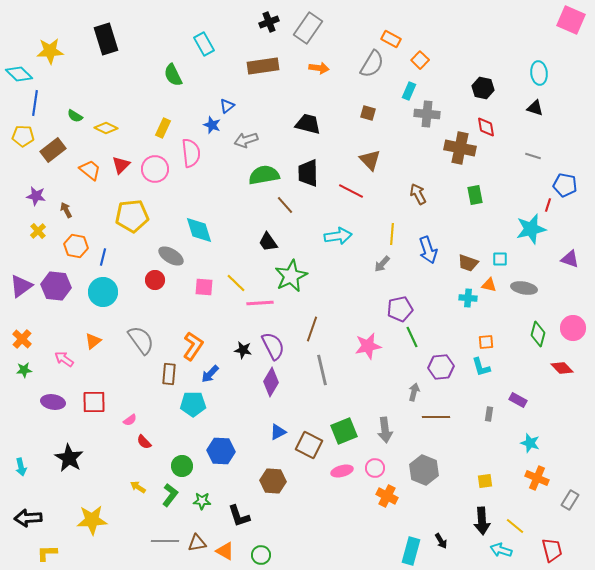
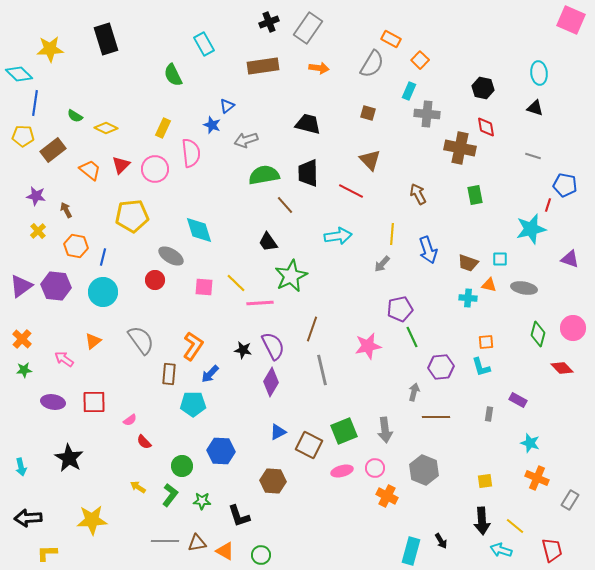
yellow star at (50, 51): moved 2 px up
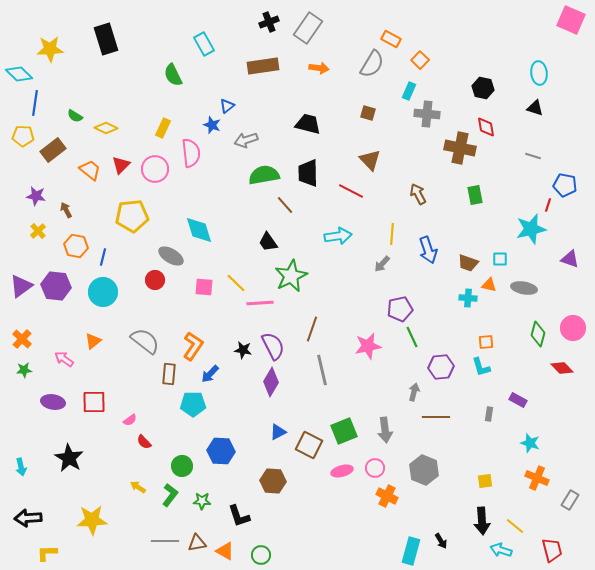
gray semicircle at (141, 340): moved 4 px right, 1 px down; rotated 16 degrees counterclockwise
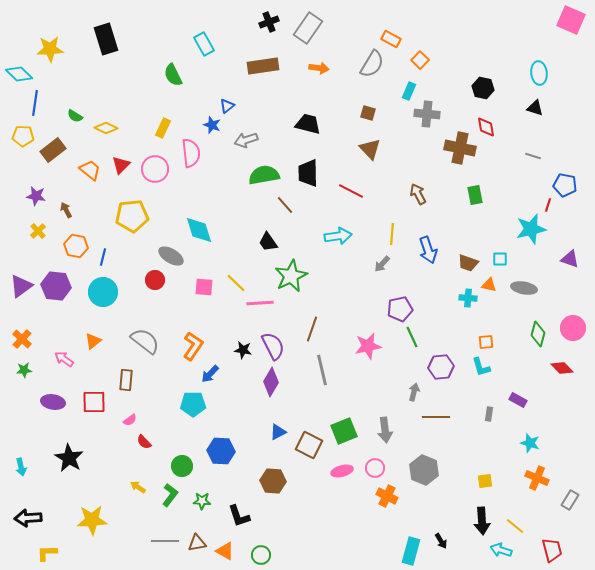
brown triangle at (370, 160): moved 11 px up
brown rectangle at (169, 374): moved 43 px left, 6 px down
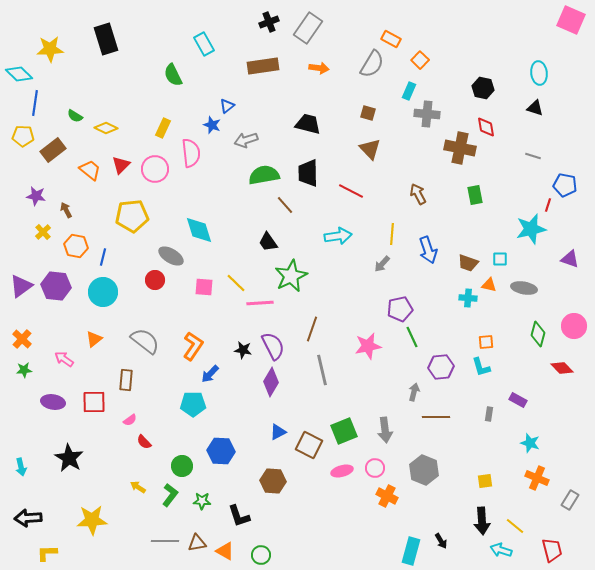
yellow cross at (38, 231): moved 5 px right, 1 px down
pink circle at (573, 328): moved 1 px right, 2 px up
orange triangle at (93, 341): moved 1 px right, 2 px up
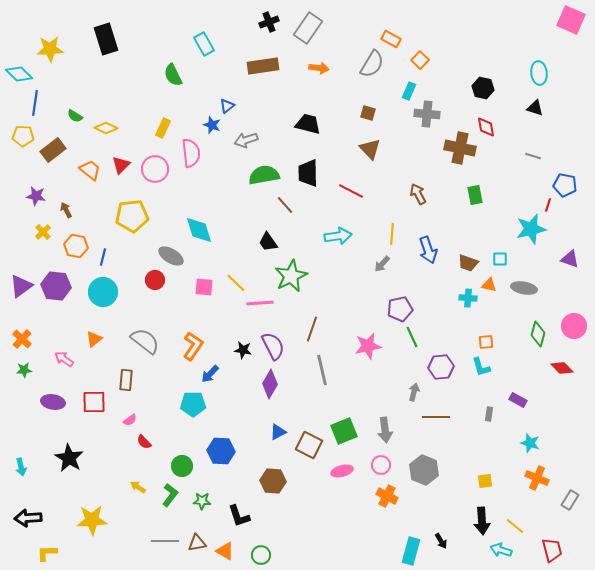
purple diamond at (271, 382): moved 1 px left, 2 px down
pink circle at (375, 468): moved 6 px right, 3 px up
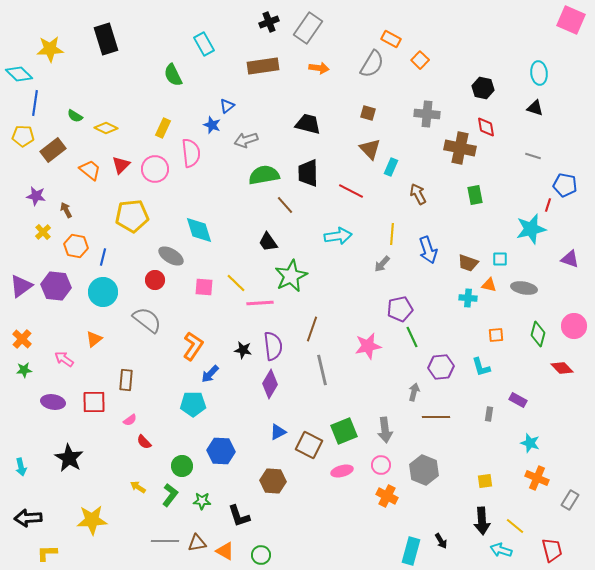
cyan rectangle at (409, 91): moved 18 px left, 76 px down
gray semicircle at (145, 341): moved 2 px right, 21 px up
orange square at (486, 342): moved 10 px right, 7 px up
purple semicircle at (273, 346): rotated 20 degrees clockwise
